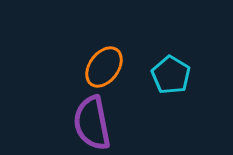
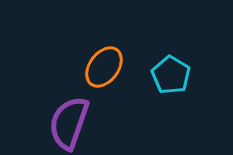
purple semicircle: moved 23 px left; rotated 30 degrees clockwise
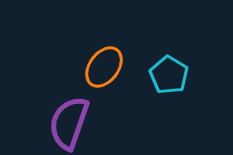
cyan pentagon: moved 2 px left
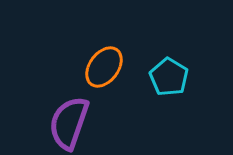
cyan pentagon: moved 2 px down
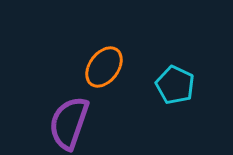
cyan pentagon: moved 6 px right, 8 px down; rotated 6 degrees counterclockwise
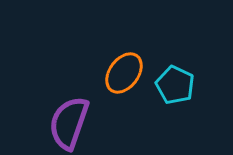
orange ellipse: moved 20 px right, 6 px down
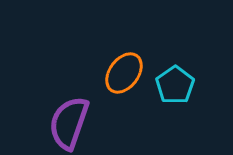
cyan pentagon: rotated 12 degrees clockwise
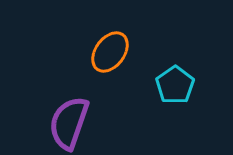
orange ellipse: moved 14 px left, 21 px up
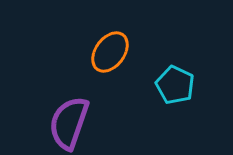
cyan pentagon: rotated 12 degrees counterclockwise
